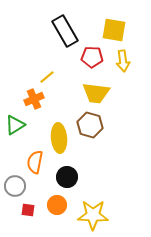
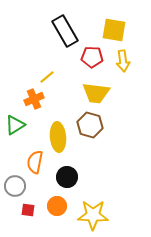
yellow ellipse: moved 1 px left, 1 px up
orange circle: moved 1 px down
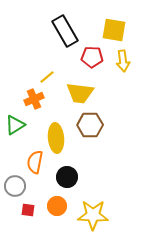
yellow trapezoid: moved 16 px left
brown hexagon: rotated 15 degrees counterclockwise
yellow ellipse: moved 2 px left, 1 px down
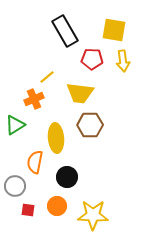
red pentagon: moved 2 px down
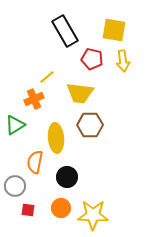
red pentagon: rotated 10 degrees clockwise
orange circle: moved 4 px right, 2 px down
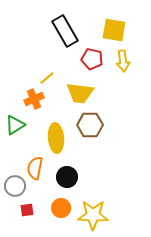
yellow line: moved 1 px down
orange semicircle: moved 6 px down
red square: moved 1 px left; rotated 16 degrees counterclockwise
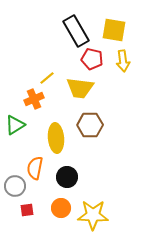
black rectangle: moved 11 px right
yellow trapezoid: moved 5 px up
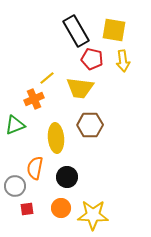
green triangle: rotated 10 degrees clockwise
red square: moved 1 px up
